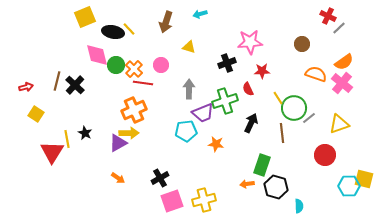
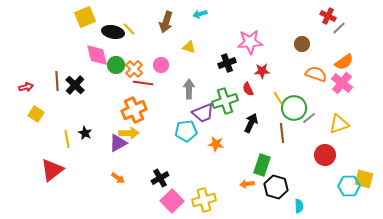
brown line at (57, 81): rotated 18 degrees counterclockwise
red triangle at (52, 152): moved 18 px down; rotated 20 degrees clockwise
pink square at (172, 201): rotated 25 degrees counterclockwise
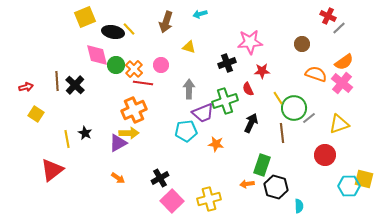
yellow cross at (204, 200): moved 5 px right, 1 px up
